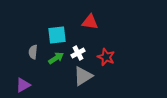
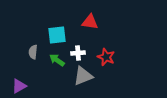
white cross: rotated 24 degrees clockwise
green arrow: moved 1 px right, 2 px down; rotated 112 degrees counterclockwise
gray triangle: rotated 10 degrees clockwise
purple triangle: moved 4 px left, 1 px down
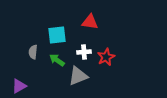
white cross: moved 6 px right, 1 px up
red star: rotated 24 degrees clockwise
gray triangle: moved 5 px left
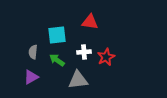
gray triangle: moved 4 px down; rotated 15 degrees clockwise
purple triangle: moved 12 px right, 9 px up
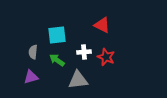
red triangle: moved 12 px right, 3 px down; rotated 18 degrees clockwise
red star: rotated 24 degrees counterclockwise
purple triangle: rotated 14 degrees clockwise
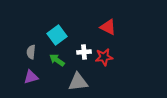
red triangle: moved 6 px right, 2 px down
cyan square: rotated 30 degrees counterclockwise
gray semicircle: moved 2 px left
red star: moved 2 px left; rotated 30 degrees counterclockwise
gray triangle: moved 2 px down
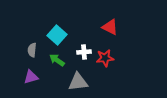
red triangle: moved 2 px right
cyan square: rotated 12 degrees counterclockwise
gray semicircle: moved 1 px right, 2 px up
red star: moved 1 px right, 1 px down
